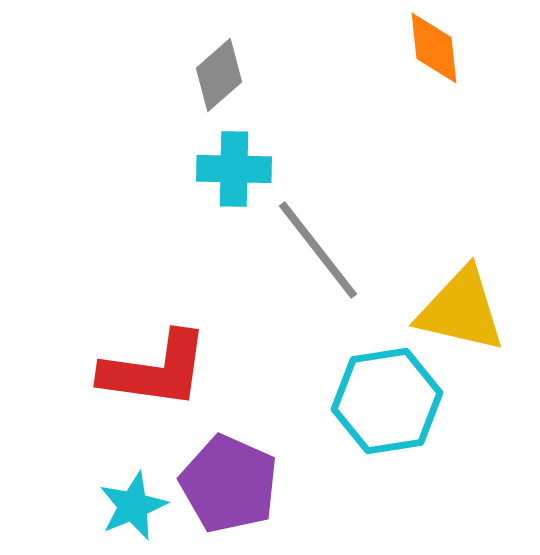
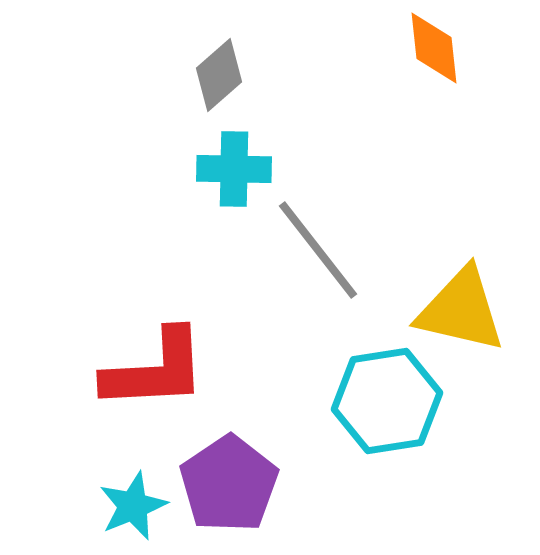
red L-shape: rotated 11 degrees counterclockwise
purple pentagon: rotated 14 degrees clockwise
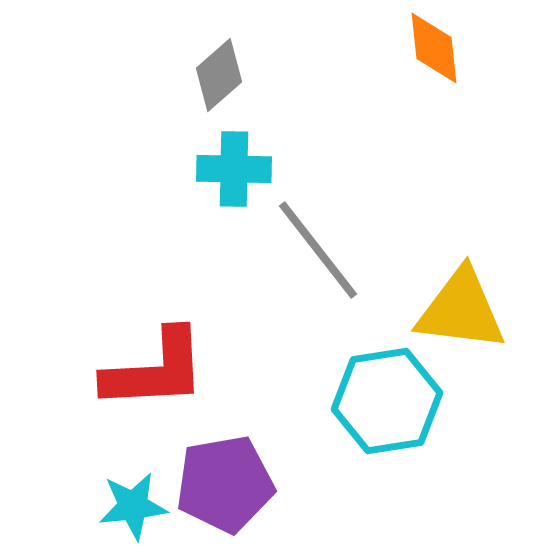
yellow triangle: rotated 6 degrees counterclockwise
purple pentagon: moved 4 px left; rotated 24 degrees clockwise
cyan star: rotated 16 degrees clockwise
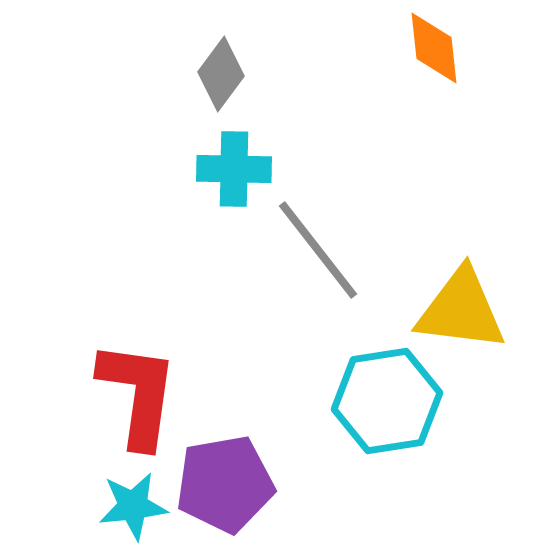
gray diamond: moved 2 px right, 1 px up; rotated 12 degrees counterclockwise
red L-shape: moved 17 px left, 24 px down; rotated 79 degrees counterclockwise
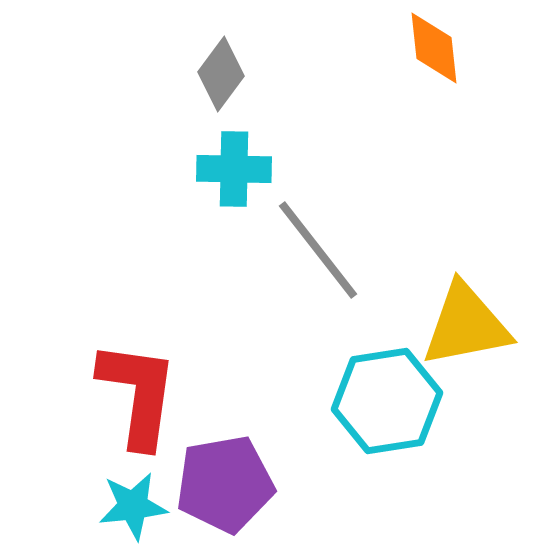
yellow triangle: moved 5 px right, 15 px down; rotated 18 degrees counterclockwise
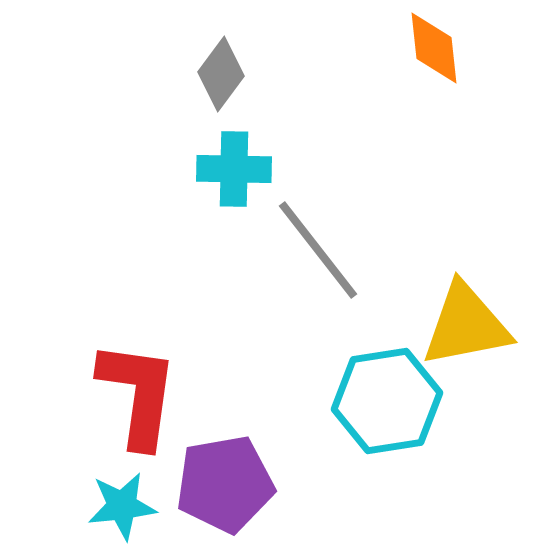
cyan star: moved 11 px left
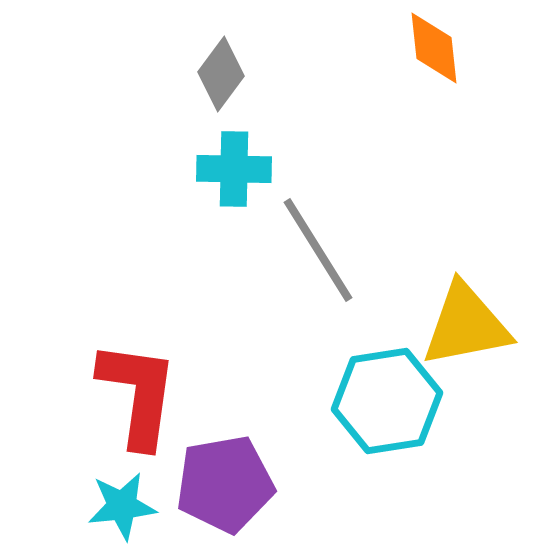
gray line: rotated 6 degrees clockwise
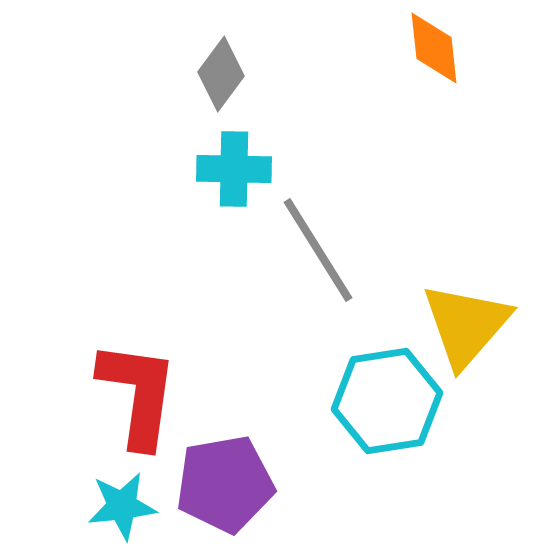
yellow triangle: rotated 38 degrees counterclockwise
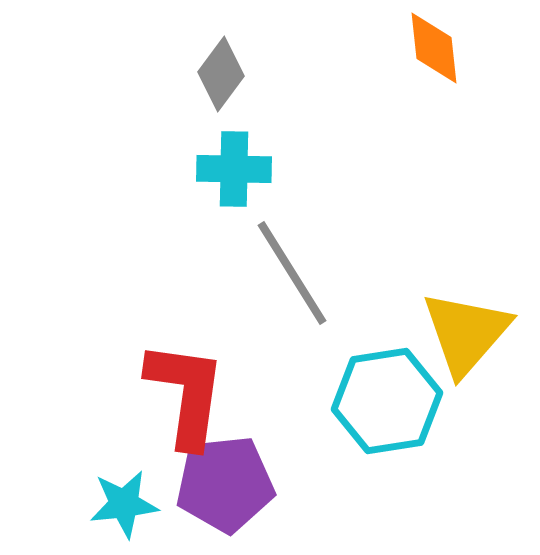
gray line: moved 26 px left, 23 px down
yellow triangle: moved 8 px down
red L-shape: moved 48 px right
purple pentagon: rotated 4 degrees clockwise
cyan star: moved 2 px right, 2 px up
